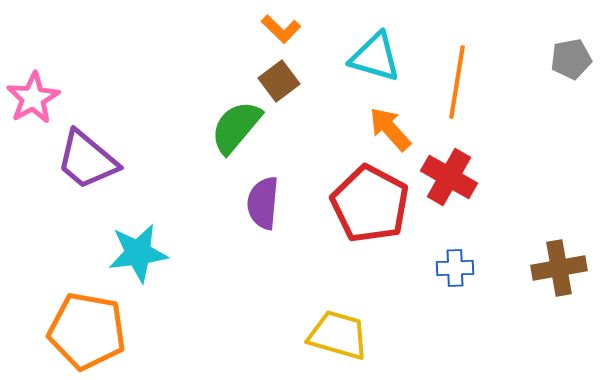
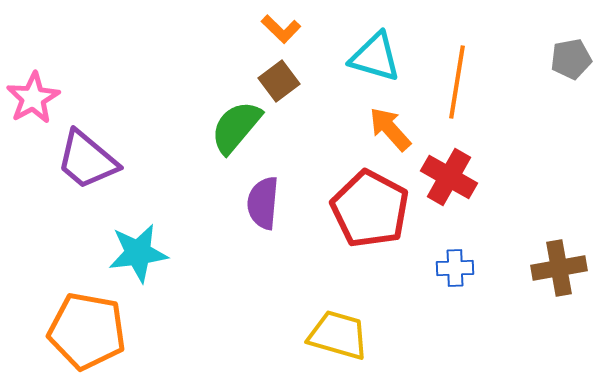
red pentagon: moved 5 px down
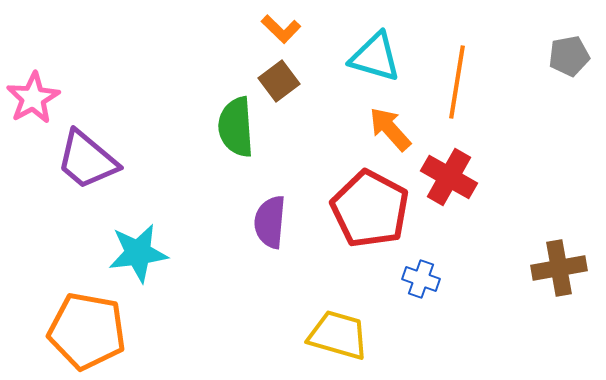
gray pentagon: moved 2 px left, 3 px up
green semicircle: rotated 44 degrees counterclockwise
purple semicircle: moved 7 px right, 19 px down
blue cross: moved 34 px left, 11 px down; rotated 21 degrees clockwise
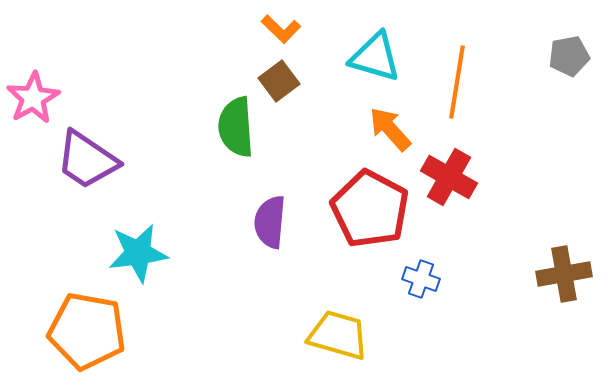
purple trapezoid: rotated 6 degrees counterclockwise
brown cross: moved 5 px right, 6 px down
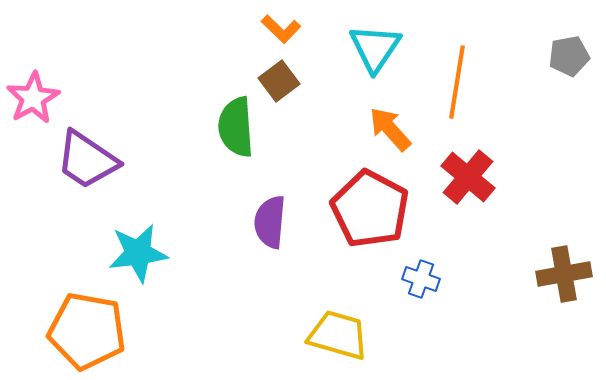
cyan triangle: moved 9 px up; rotated 48 degrees clockwise
red cross: moved 19 px right; rotated 10 degrees clockwise
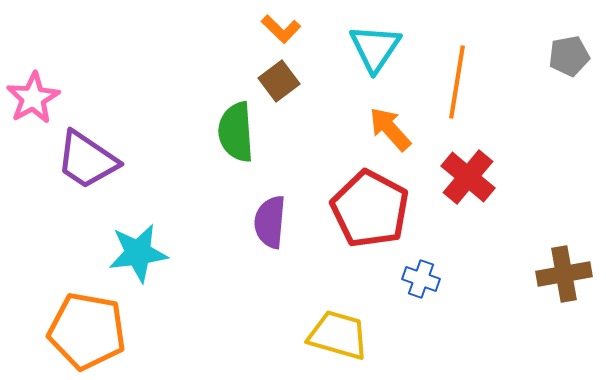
green semicircle: moved 5 px down
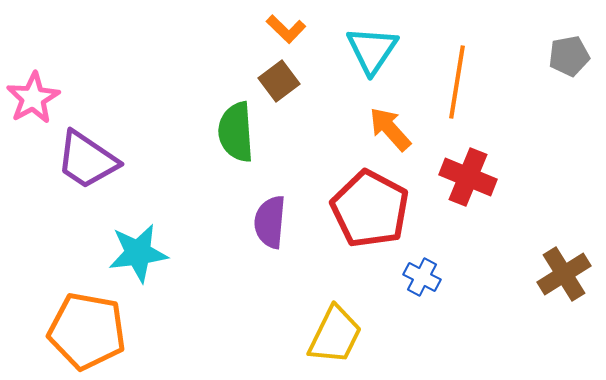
orange L-shape: moved 5 px right
cyan triangle: moved 3 px left, 2 px down
red cross: rotated 18 degrees counterclockwise
brown cross: rotated 22 degrees counterclockwise
blue cross: moved 1 px right, 2 px up; rotated 9 degrees clockwise
yellow trapezoid: moved 3 px left; rotated 100 degrees clockwise
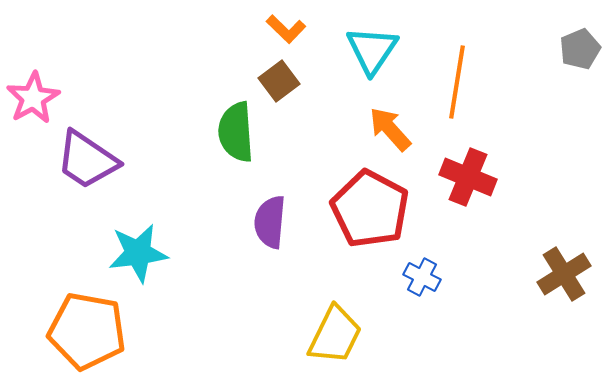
gray pentagon: moved 11 px right, 7 px up; rotated 12 degrees counterclockwise
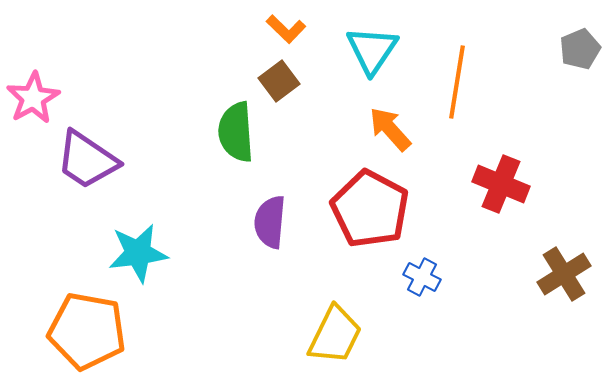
red cross: moved 33 px right, 7 px down
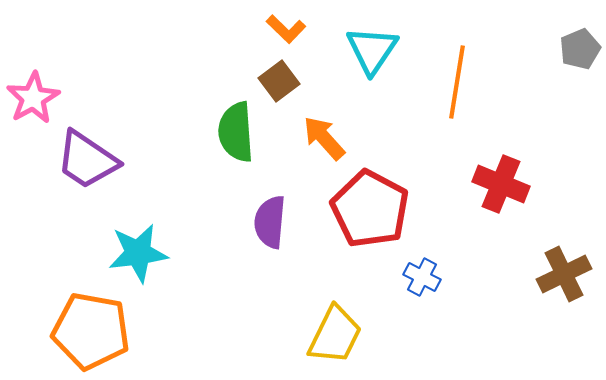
orange arrow: moved 66 px left, 9 px down
brown cross: rotated 6 degrees clockwise
orange pentagon: moved 4 px right
